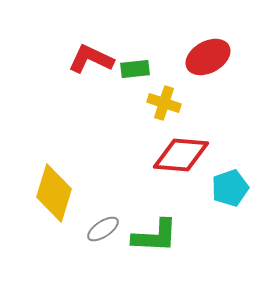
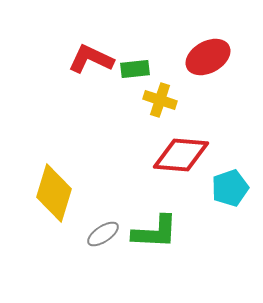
yellow cross: moved 4 px left, 3 px up
gray ellipse: moved 5 px down
green L-shape: moved 4 px up
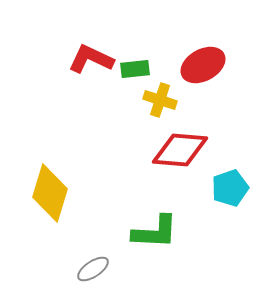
red ellipse: moved 5 px left, 8 px down
red diamond: moved 1 px left, 5 px up
yellow diamond: moved 4 px left
gray ellipse: moved 10 px left, 35 px down
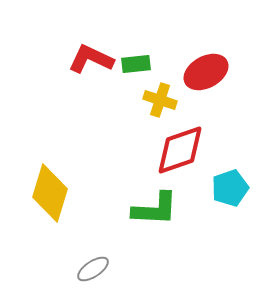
red ellipse: moved 3 px right, 7 px down
green rectangle: moved 1 px right, 5 px up
red diamond: rotated 24 degrees counterclockwise
green L-shape: moved 23 px up
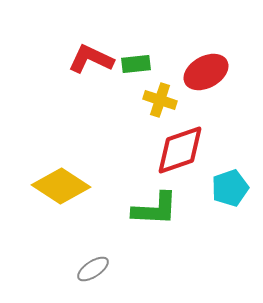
yellow diamond: moved 11 px right, 7 px up; rotated 74 degrees counterclockwise
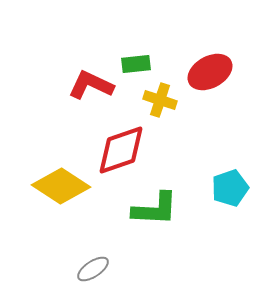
red L-shape: moved 26 px down
red ellipse: moved 4 px right
red diamond: moved 59 px left
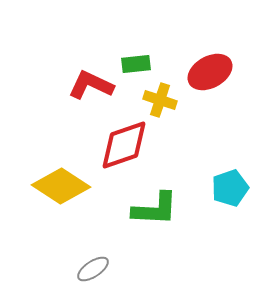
red diamond: moved 3 px right, 5 px up
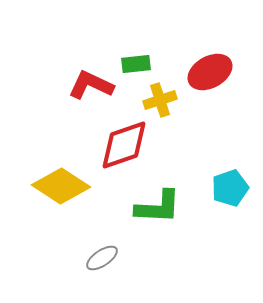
yellow cross: rotated 36 degrees counterclockwise
green L-shape: moved 3 px right, 2 px up
gray ellipse: moved 9 px right, 11 px up
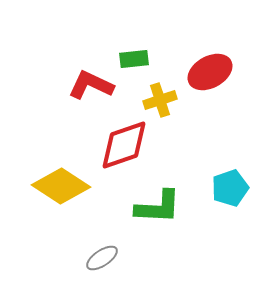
green rectangle: moved 2 px left, 5 px up
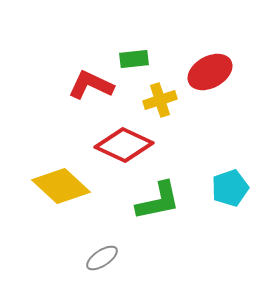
red diamond: rotated 44 degrees clockwise
yellow diamond: rotated 10 degrees clockwise
green L-shape: moved 6 px up; rotated 15 degrees counterclockwise
